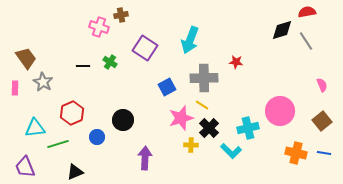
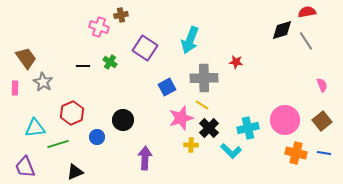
pink circle: moved 5 px right, 9 px down
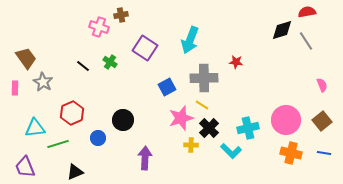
black line: rotated 40 degrees clockwise
pink circle: moved 1 px right
blue circle: moved 1 px right, 1 px down
orange cross: moved 5 px left
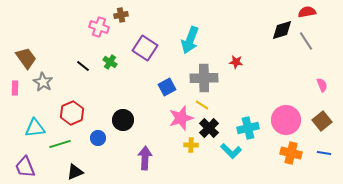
green line: moved 2 px right
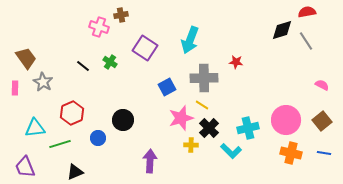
pink semicircle: rotated 40 degrees counterclockwise
purple arrow: moved 5 px right, 3 px down
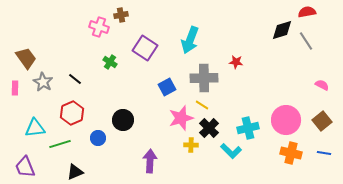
black line: moved 8 px left, 13 px down
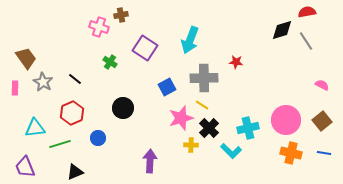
black circle: moved 12 px up
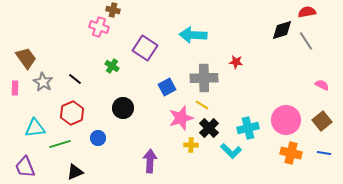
brown cross: moved 8 px left, 5 px up; rotated 24 degrees clockwise
cyan arrow: moved 3 px right, 5 px up; rotated 72 degrees clockwise
green cross: moved 2 px right, 4 px down
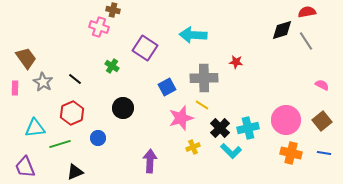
black cross: moved 11 px right
yellow cross: moved 2 px right, 2 px down; rotated 24 degrees counterclockwise
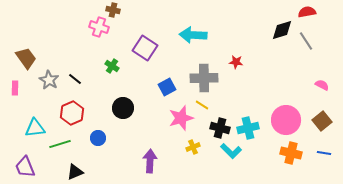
gray star: moved 6 px right, 2 px up
black cross: rotated 30 degrees counterclockwise
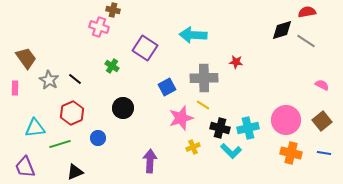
gray line: rotated 24 degrees counterclockwise
yellow line: moved 1 px right
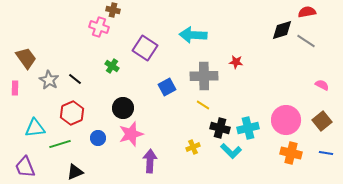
gray cross: moved 2 px up
pink star: moved 50 px left, 16 px down
blue line: moved 2 px right
